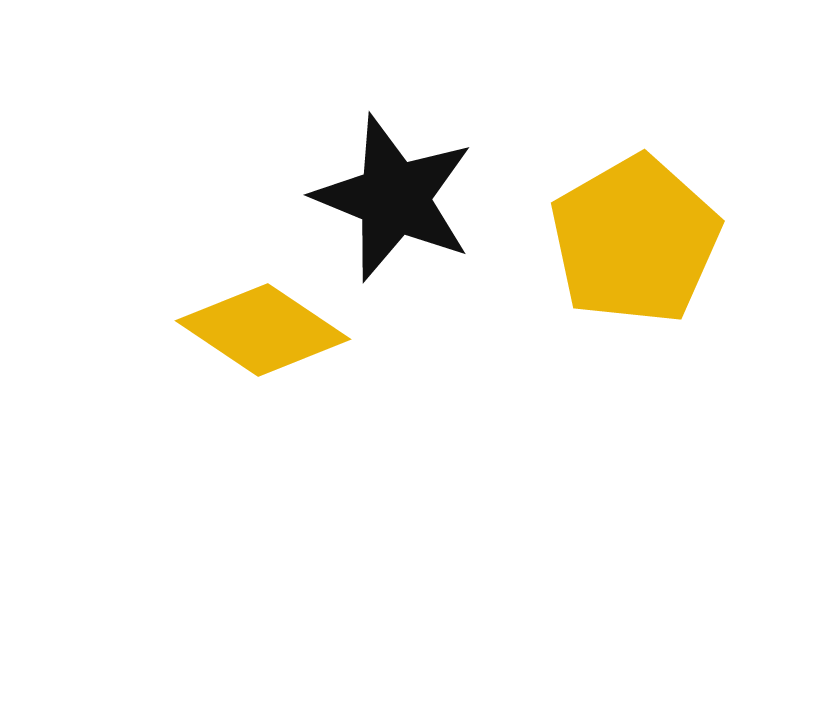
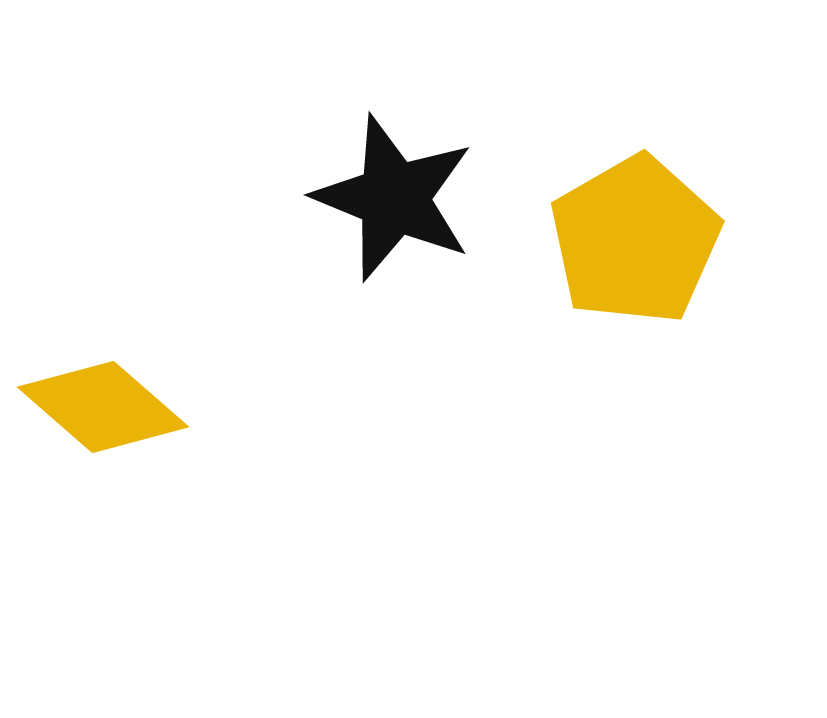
yellow diamond: moved 160 px left, 77 px down; rotated 7 degrees clockwise
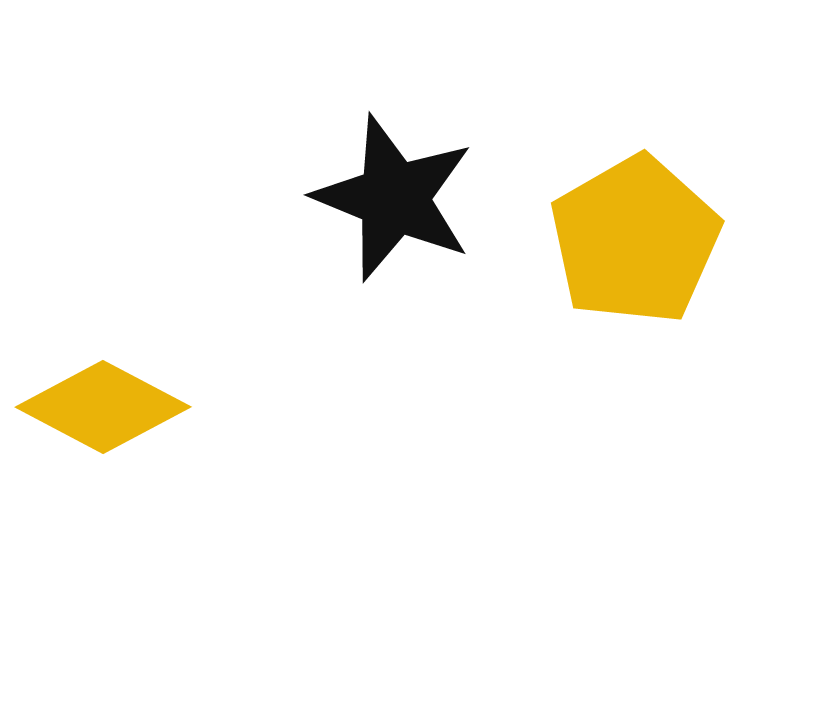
yellow diamond: rotated 13 degrees counterclockwise
